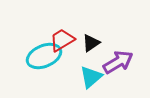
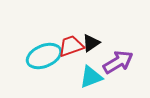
red trapezoid: moved 9 px right, 6 px down; rotated 12 degrees clockwise
cyan triangle: rotated 20 degrees clockwise
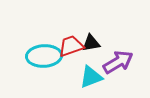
black triangle: rotated 24 degrees clockwise
cyan ellipse: rotated 20 degrees clockwise
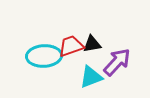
black triangle: moved 1 px right, 1 px down
purple arrow: moved 1 px left; rotated 16 degrees counterclockwise
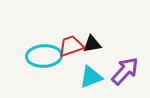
purple arrow: moved 8 px right, 9 px down
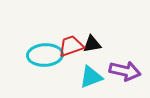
cyan ellipse: moved 1 px right, 1 px up
purple arrow: rotated 60 degrees clockwise
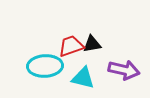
cyan ellipse: moved 11 px down
purple arrow: moved 1 px left, 1 px up
cyan triangle: moved 8 px left, 1 px down; rotated 35 degrees clockwise
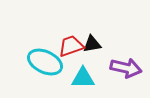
cyan ellipse: moved 4 px up; rotated 28 degrees clockwise
purple arrow: moved 2 px right, 2 px up
cyan triangle: rotated 15 degrees counterclockwise
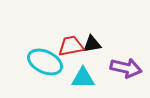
red trapezoid: rotated 8 degrees clockwise
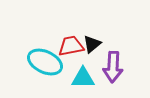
black triangle: rotated 30 degrees counterclockwise
purple arrow: moved 13 px left, 1 px up; rotated 80 degrees clockwise
